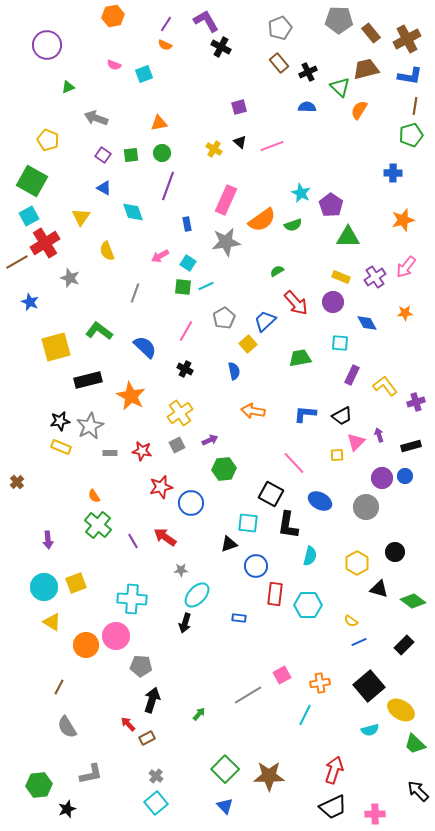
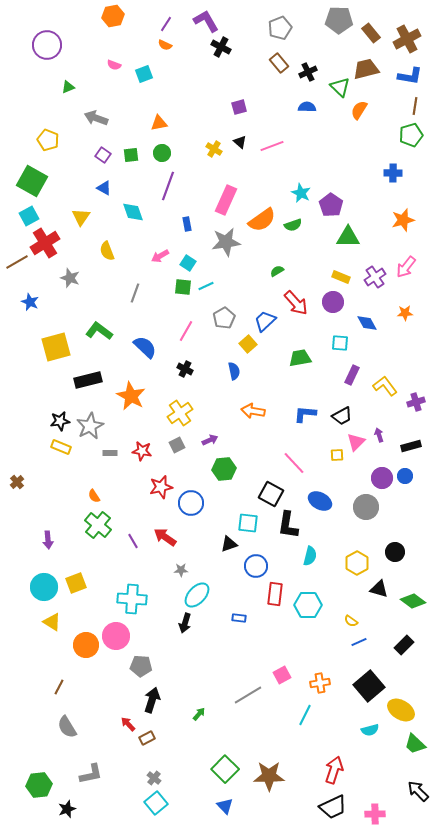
gray cross at (156, 776): moved 2 px left, 2 px down
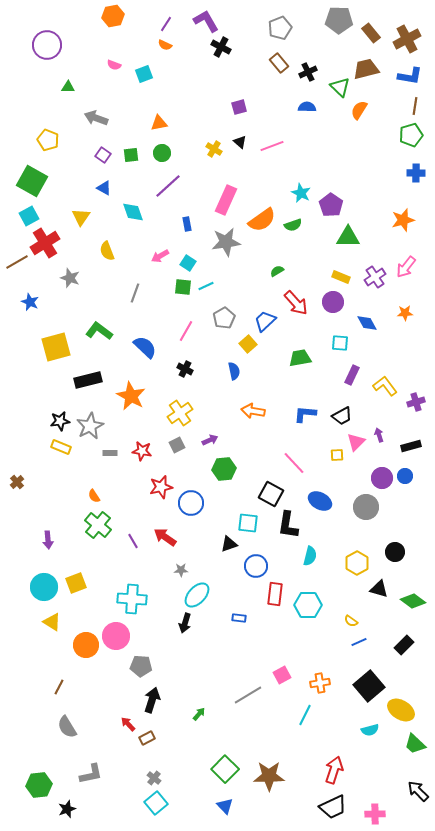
green triangle at (68, 87): rotated 24 degrees clockwise
blue cross at (393, 173): moved 23 px right
purple line at (168, 186): rotated 28 degrees clockwise
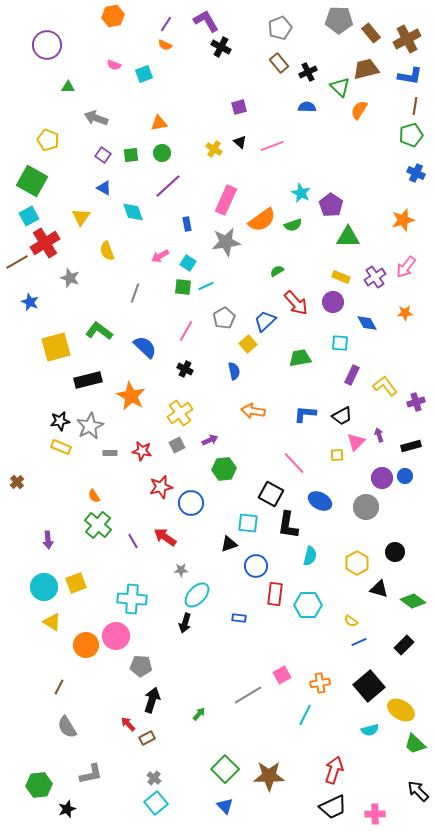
blue cross at (416, 173): rotated 24 degrees clockwise
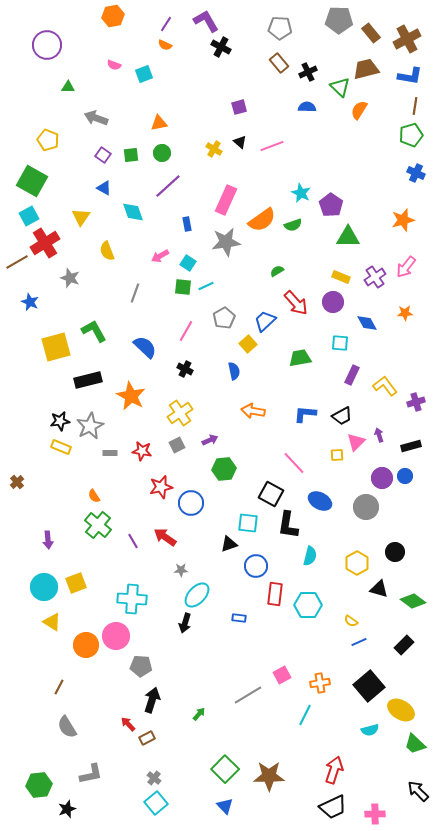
gray pentagon at (280, 28): rotated 25 degrees clockwise
green L-shape at (99, 331): moved 5 px left; rotated 24 degrees clockwise
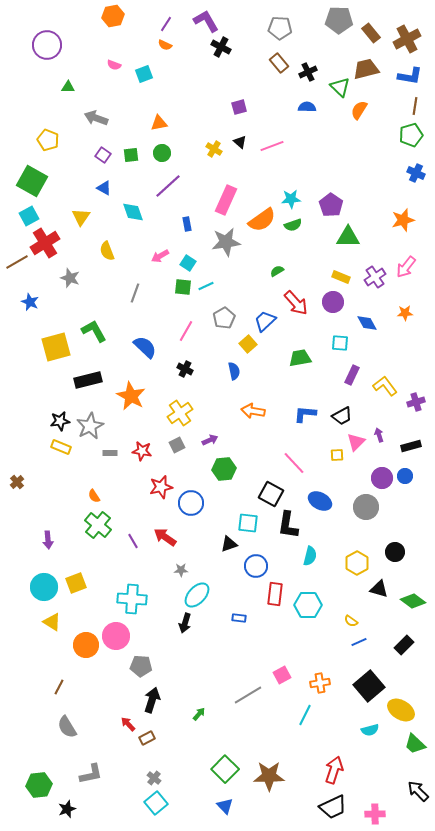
cyan star at (301, 193): moved 10 px left, 6 px down; rotated 30 degrees counterclockwise
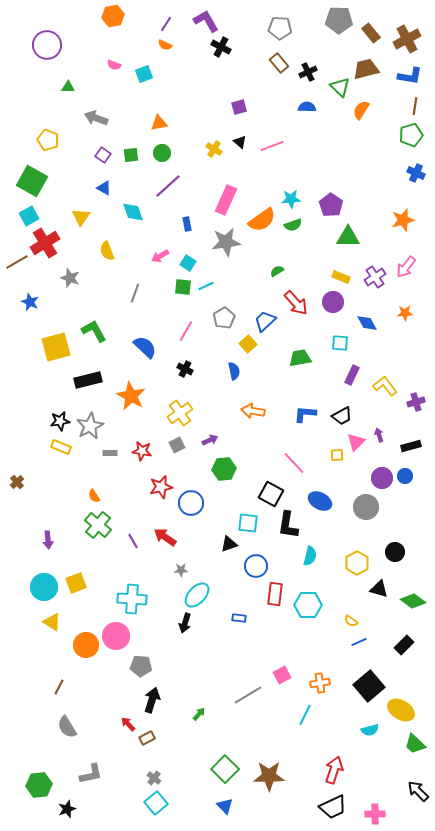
orange semicircle at (359, 110): moved 2 px right
